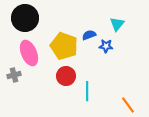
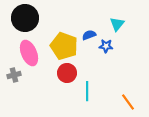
red circle: moved 1 px right, 3 px up
orange line: moved 3 px up
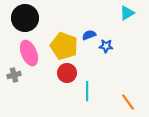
cyan triangle: moved 10 px right, 11 px up; rotated 21 degrees clockwise
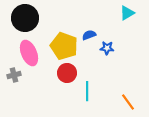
blue star: moved 1 px right, 2 px down
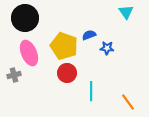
cyan triangle: moved 1 px left, 1 px up; rotated 35 degrees counterclockwise
cyan line: moved 4 px right
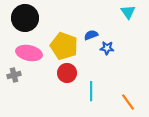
cyan triangle: moved 2 px right
blue semicircle: moved 2 px right
pink ellipse: rotated 55 degrees counterclockwise
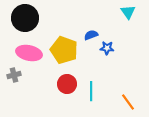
yellow pentagon: moved 4 px down
red circle: moved 11 px down
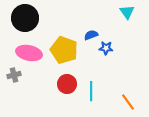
cyan triangle: moved 1 px left
blue star: moved 1 px left
